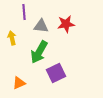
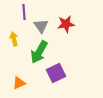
gray triangle: rotated 49 degrees clockwise
yellow arrow: moved 2 px right, 1 px down
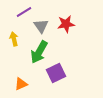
purple line: rotated 63 degrees clockwise
orange triangle: moved 2 px right, 1 px down
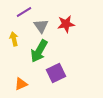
green arrow: moved 1 px up
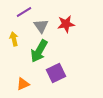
orange triangle: moved 2 px right
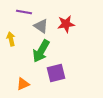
purple line: rotated 42 degrees clockwise
gray triangle: rotated 21 degrees counterclockwise
yellow arrow: moved 3 px left
green arrow: moved 2 px right
purple square: rotated 12 degrees clockwise
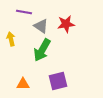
green arrow: moved 1 px right, 1 px up
purple square: moved 2 px right, 8 px down
orange triangle: rotated 24 degrees clockwise
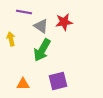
red star: moved 2 px left, 2 px up
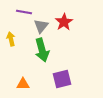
red star: rotated 24 degrees counterclockwise
gray triangle: rotated 35 degrees clockwise
green arrow: rotated 45 degrees counterclockwise
purple square: moved 4 px right, 2 px up
